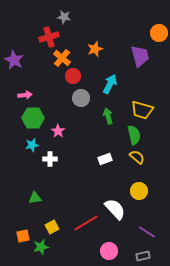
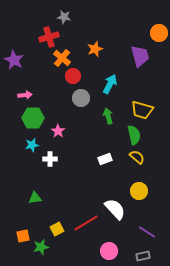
yellow square: moved 5 px right, 2 px down
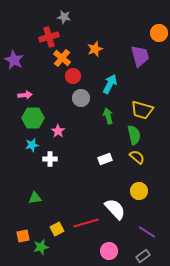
red line: rotated 15 degrees clockwise
gray rectangle: rotated 24 degrees counterclockwise
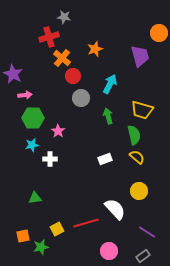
purple star: moved 1 px left, 14 px down
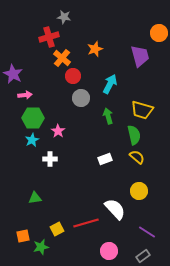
cyan star: moved 5 px up; rotated 16 degrees counterclockwise
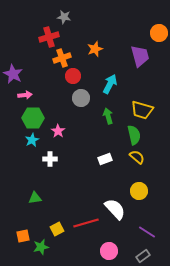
orange cross: rotated 30 degrees clockwise
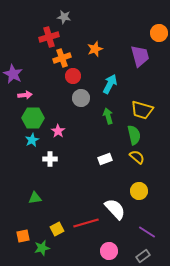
green star: moved 1 px right, 1 px down
